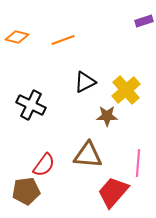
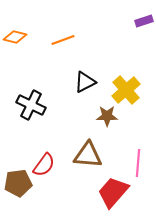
orange diamond: moved 2 px left
brown pentagon: moved 8 px left, 8 px up
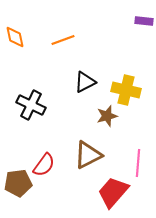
purple rectangle: rotated 24 degrees clockwise
orange diamond: rotated 65 degrees clockwise
yellow cross: rotated 36 degrees counterclockwise
brown star: rotated 15 degrees counterclockwise
brown triangle: rotated 32 degrees counterclockwise
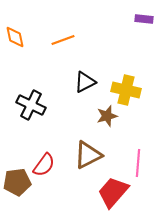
purple rectangle: moved 2 px up
brown pentagon: moved 1 px left, 1 px up
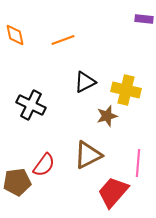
orange diamond: moved 2 px up
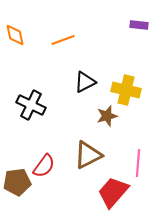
purple rectangle: moved 5 px left, 6 px down
red semicircle: moved 1 px down
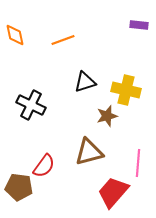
black triangle: rotated 10 degrees clockwise
brown triangle: moved 1 px right, 3 px up; rotated 12 degrees clockwise
brown pentagon: moved 2 px right, 5 px down; rotated 16 degrees clockwise
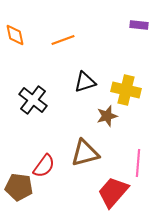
black cross: moved 2 px right, 5 px up; rotated 12 degrees clockwise
brown triangle: moved 4 px left, 1 px down
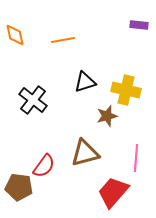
orange line: rotated 10 degrees clockwise
pink line: moved 2 px left, 5 px up
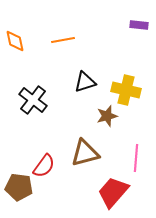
orange diamond: moved 6 px down
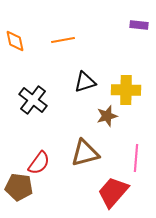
yellow cross: rotated 12 degrees counterclockwise
red semicircle: moved 5 px left, 3 px up
